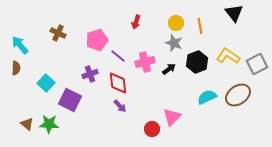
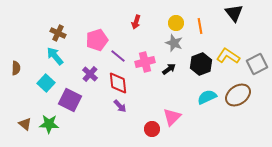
cyan arrow: moved 35 px right, 11 px down
black hexagon: moved 4 px right, 2 px down
purple cross: rotated 28 degrees counterclockwise
brown triangle: moved 2 px left
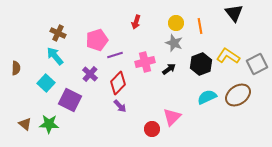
purple line: moved 3 px left, 1 px up; rotated 56 degrees counterclockwise
red diamond: rotated 50 degrees clockwise
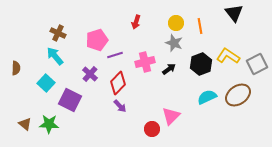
pink triangle: moved 1 px left, 1 px up
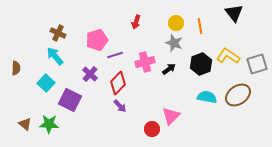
gray square: rotated 10 degrees clockwise
cyan semicircle: rotated 36 degrees clockwise
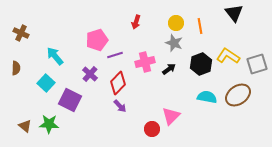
brown cross: moved 37 px left
brown triangle: moved 2 px down
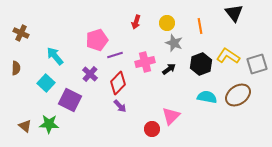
yellow circle: moved 9 px left
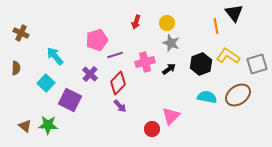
orange line: moved 16 px right
gray star: moved 3 px left
green star: moved 1 px left, 1 px down
